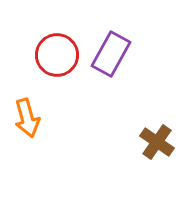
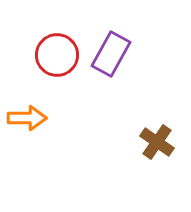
orange arrow: rotated 75 degrees counterclockwise
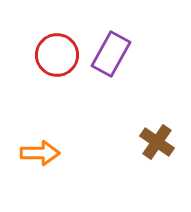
orange arrow: moved 13 px right, 35 px down
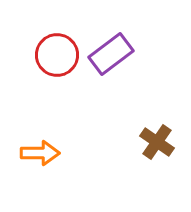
purple rectangle: rotated 24 degrees clockwise
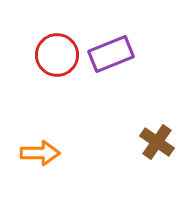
purple rectangle: rotated 15 degrees clockwise
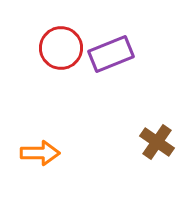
red circle: moved 4 px right, 7 px up
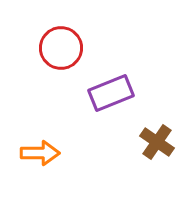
purple rectangle: moved 39 px down
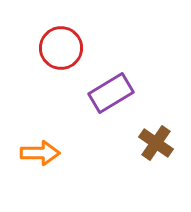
purple rectangle: rotated 9 degrees counterclockwise
brown cross: moved 1 px left, 1 px down
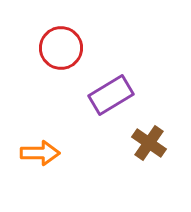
purple rectangle: moved 2 px down
brown cross: moved 7 px left
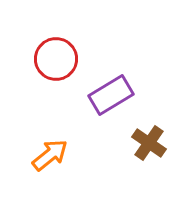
red circle: moved 5 px left, 11 px down
orange arrow: moved 10 px right, 2 px down; rotated 39 degrees counterclockwise
